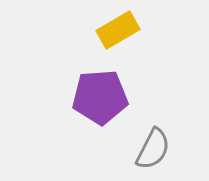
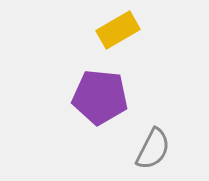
purple pentagon: rotated 10 degrees clockwise
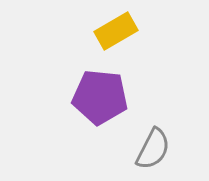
yellow rectangle: moved 2 px left, 1 px down
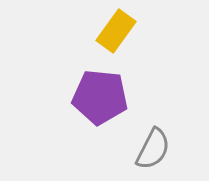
yellow rectangle: rotated 24 degrees counterclockwise
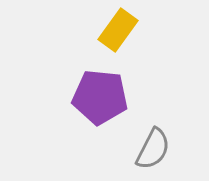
yellow rectangle: moved 2 px right, 1 px up
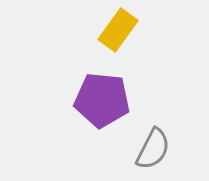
purple pentagon: moved 2 px right, 3 px down
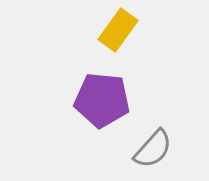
gray semicircle: rotated 15 degrees clockwise
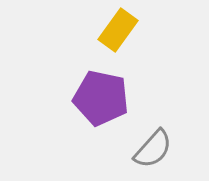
purple pentagon: moved 1 px left, 2 px up; rotated 6 degrees clockwise
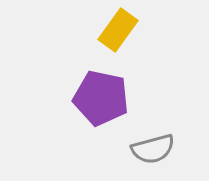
gray semicircle: rotated 33 degrees clockwise
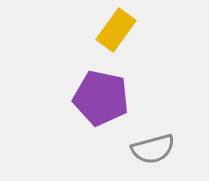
yellow rectangle: moved 2 px left
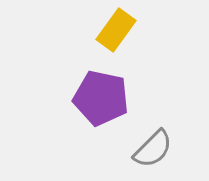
gray semicircle: rotated 30 degrees counterclockwise
